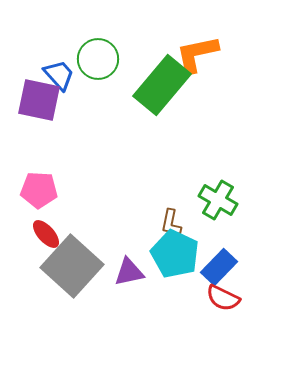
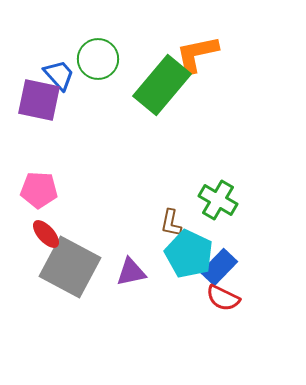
cyan pentagon: moved 14 px right
gray square: moved 2 px left, 1 px down; rotated 14 degrees counterclockwise
purple triangle: moved 2 px right
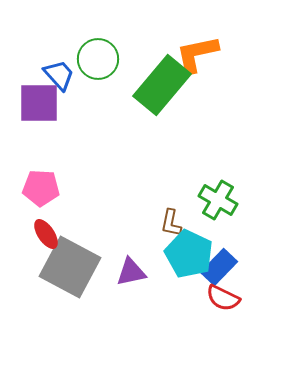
purple square: moved 3 px down; rotated 12 degrees counterclockwise
pink pentagon: moved 2 px right, 2 px up
red ellipse: rotated 8 degrees clockwise
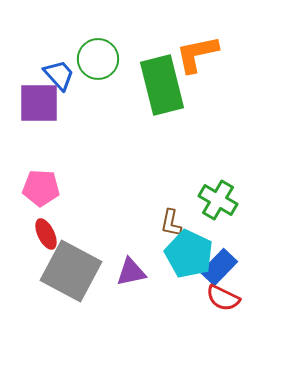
green rectangle: rotated 54 degrees counterclockwise
red ellipse: rotated 8 degrees clockwise
gray square: moved 1 px right, 4 px down
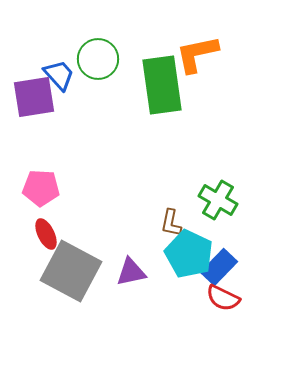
green rectangle: rotated 6 degrees clockwise
purple square: moved 5 px left, 6 px up; rotated 9 degrees counterclockwise
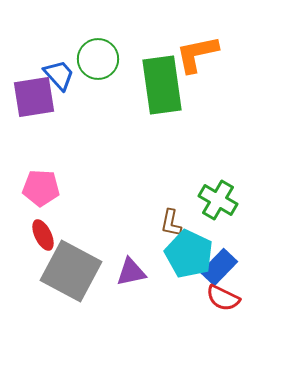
red ellipse: moved 3 px left, 1 px down
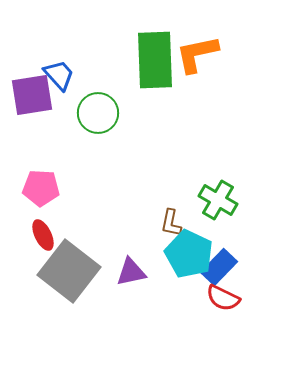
green circle: moved 54 px down
green rectangle: moved 7 px left, 25 px up; rotated 6 degrees clockwise
purple square: moved 2 px left, 2 px up
gray square: moved 2 px left; rotated 10 degrees clockwise
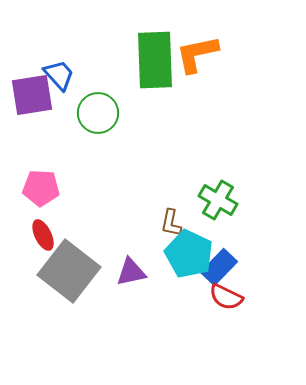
red semicircle: moved 3 px right, 1 px up
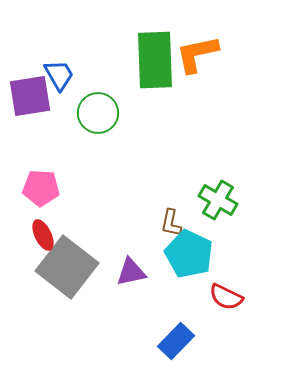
blue trapezoid: rotated 12 degrees clockwise
purple square: moved 2 px left, 1 px down
blue rectangle: moved 43 px left, 74 px down
gray square: moved 2 px left, 4 px up
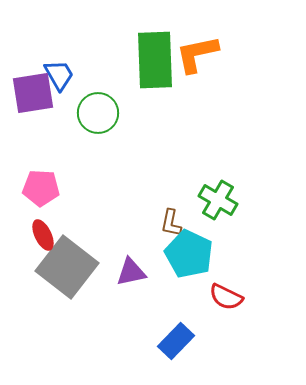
purple square: moved 3 px right, 3 px up
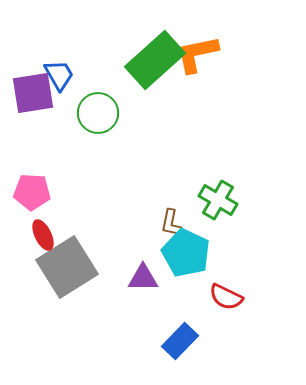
green rectangle: rotated 50 degrees clockwise
pink pentagon: moved 9 px left, 4 px down
cyan pentagon: moved 3 px left, 1 px up
gray square: rotated 20 degrees clockwise
purple triangle: moved 12 px right, 6 px down; rotated 12 degrees clockwise
blue rectangle: moved 4 px right
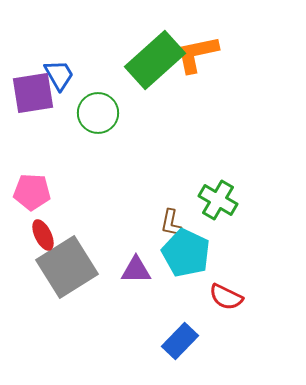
purple triangle: moved 7 px left, 8 px up
